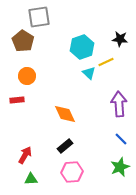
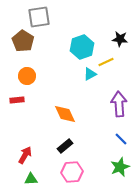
cyan triangle: moved 1 px right, 1 px down; rotated 48 degrees clockwise
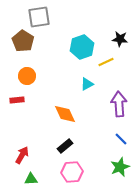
cyan triangle: moved 3 px left, 10 px down
red arrow: moved 3 px left
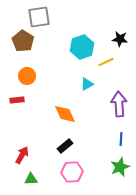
blue line: rotated 48 degrees clockwise
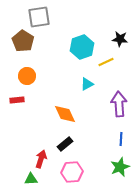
black rectangle: moved 2 px up
red arrow: moved 19 px right, 4 px down; rotated 12 degrees counterclockwise
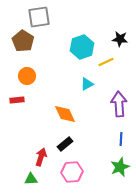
red arrow: moved 2 px up
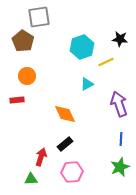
purple arrow: rotated 15 degrees counterclockwise
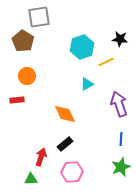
green star: moved 1 px right
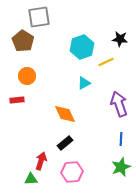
cyan triangle: moved 3 px left, 1 px up
black rectangle: moved 1 px up
red arrow: moved 4 px down
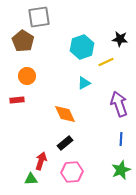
green star: moved 3 px down
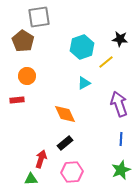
yellow line: rotated 14 degrees counterclockwise
red arrow: moved 2 px up
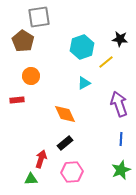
orange circle: moved 4 px right
